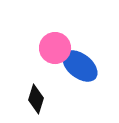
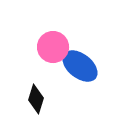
pink circle: moved 2 px left, 1 px up
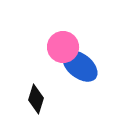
pink circle: moved 10 px right
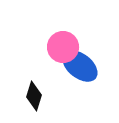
black diamond: moved 2 px left, 3 px up
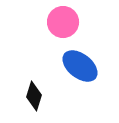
pink circle: moved 25 px up
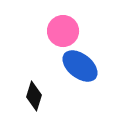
pink circle: moved 9 px down
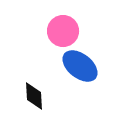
black diamond: rotated 20 degrees counterclockwise
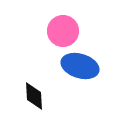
blue ellipse: rotated 21 degrees counterclockwise
